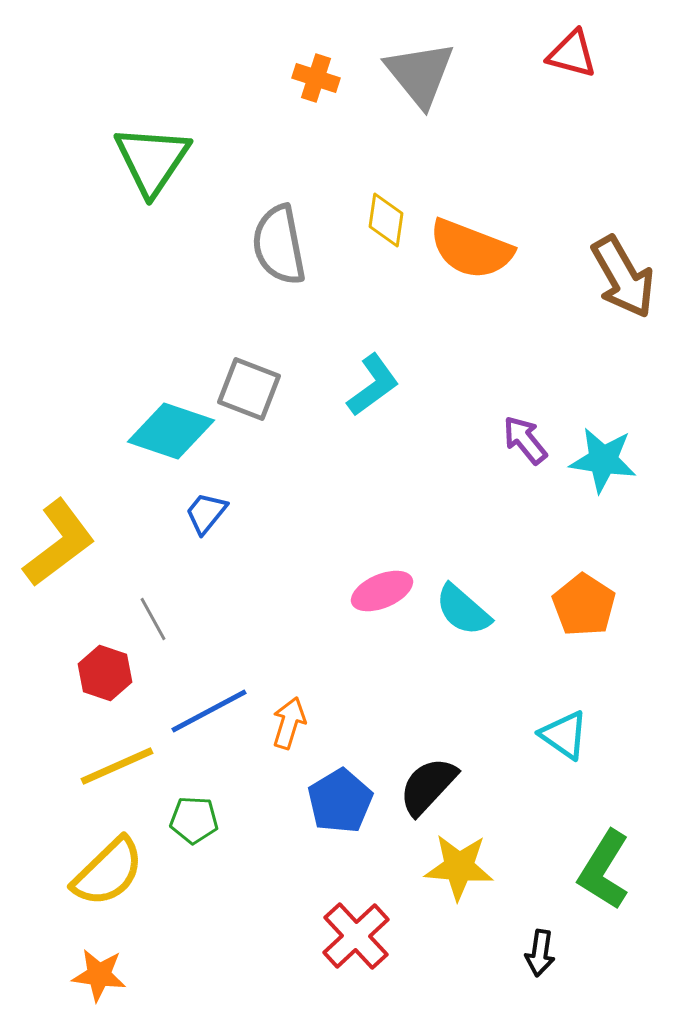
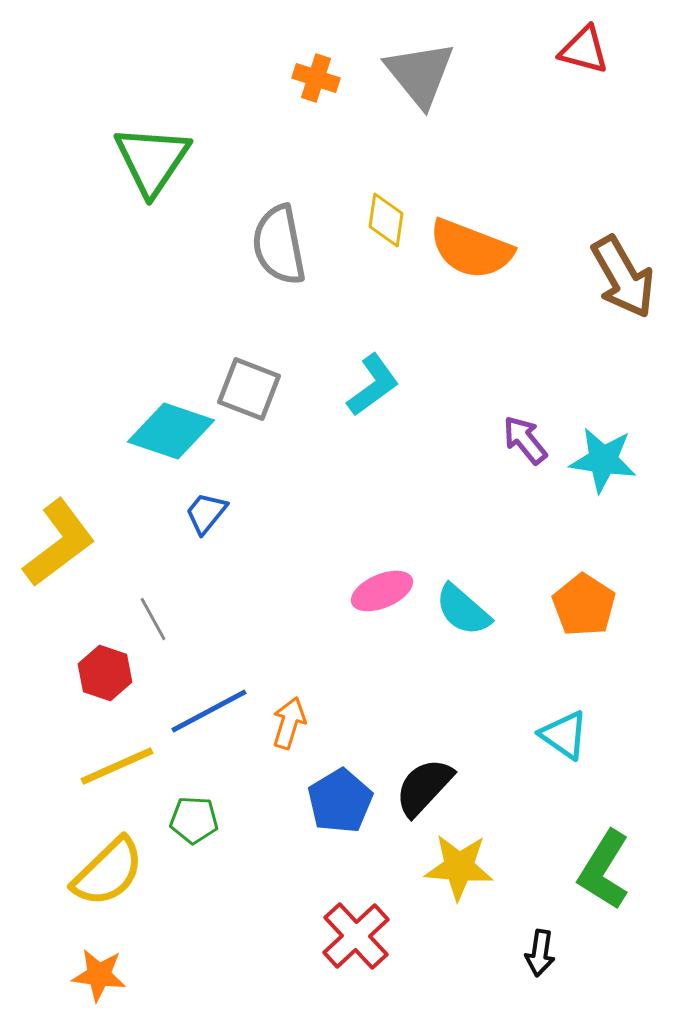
red triangle: moved 12 px right, 4 px up
black semicircle: moved 4 px left, 1 px down
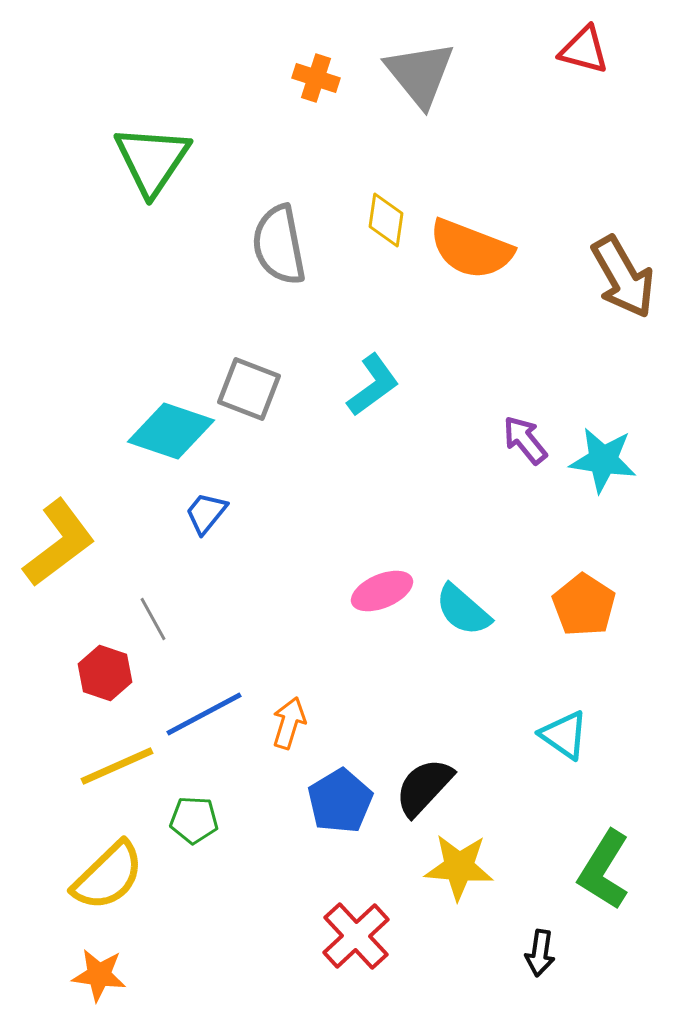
blue line: moved 5 px left, 3 px down
yellow semicircle: moved 4 px down
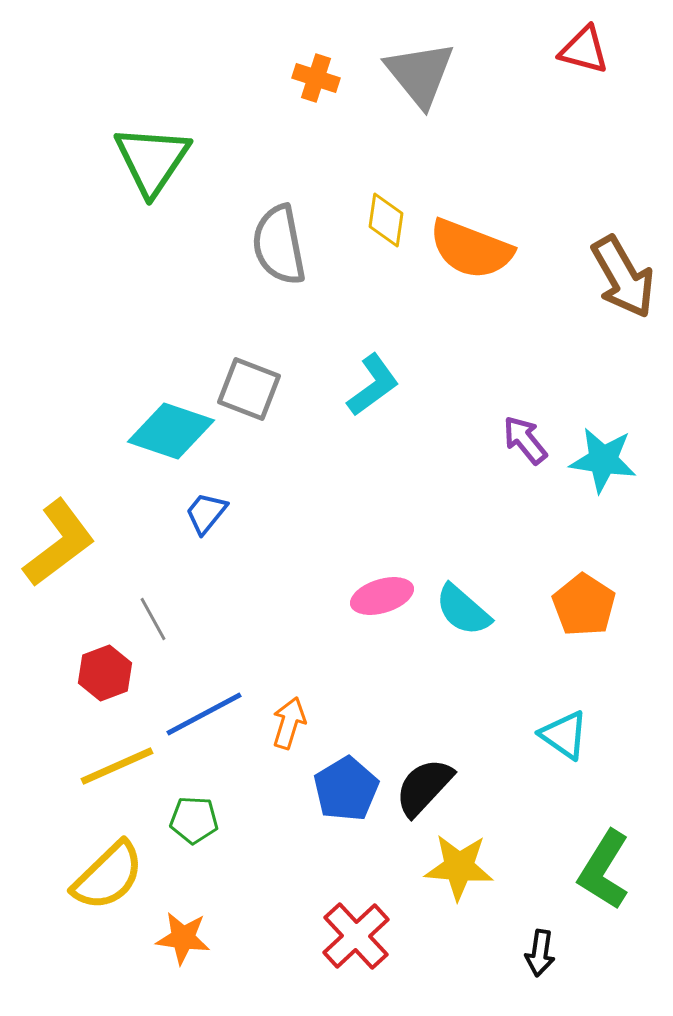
pink ellipse: moved 5 px down; rotated 6 degrees clockwise
red hexagon: rotated 20 degrees clockwise
blue pentagon: moved 6 px right, 12 px up
orange star: moved 84 px right, 37 px up
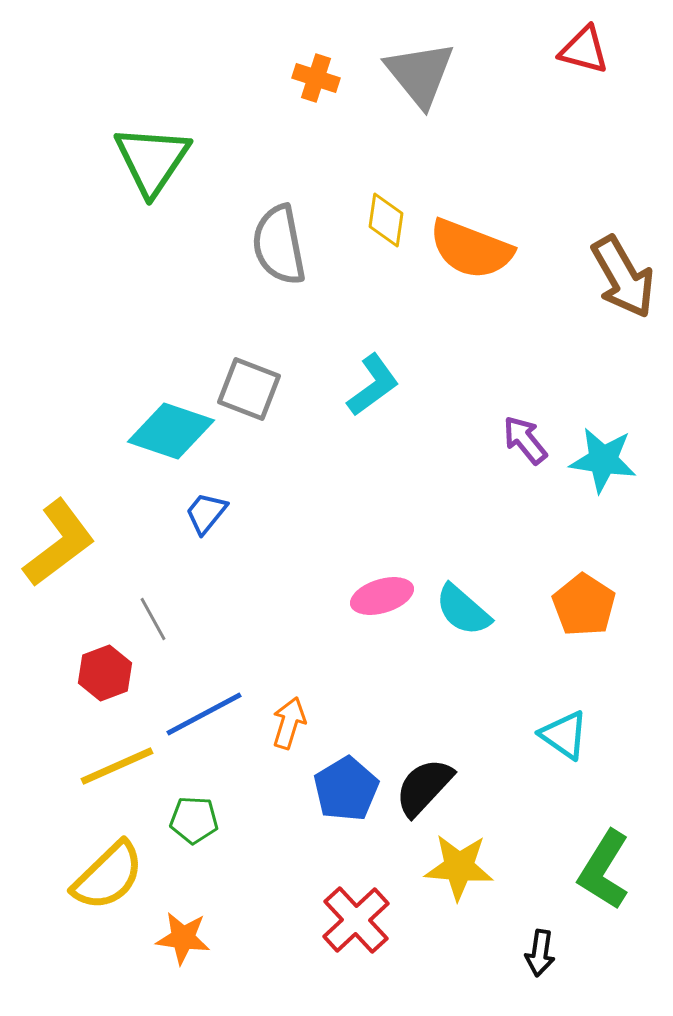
red cross: moved 16 px up
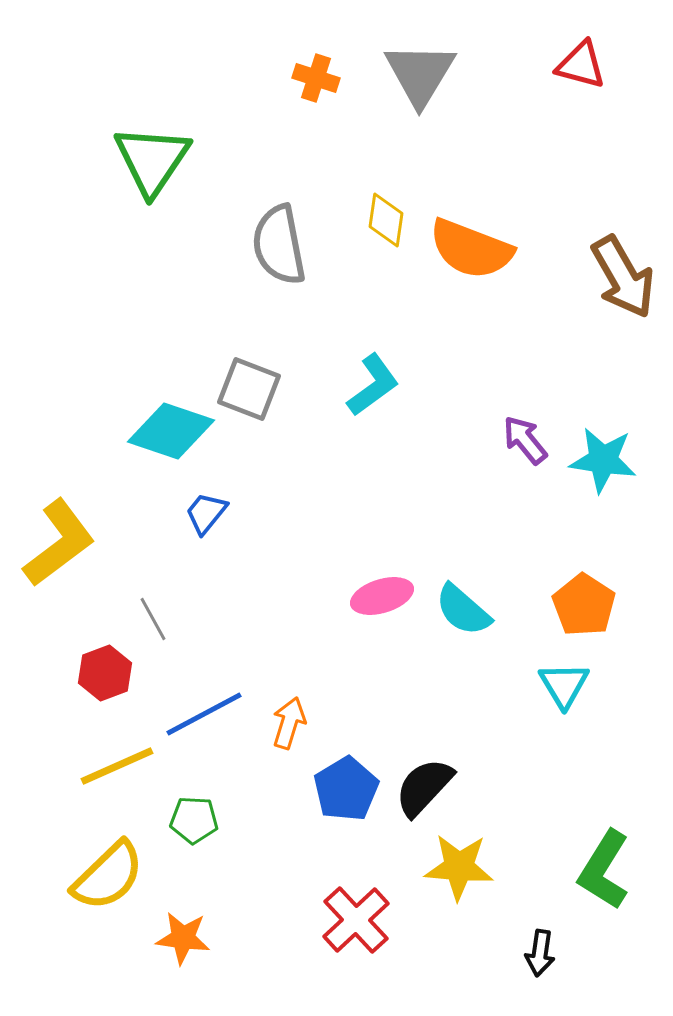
red triangle: moved 3 px left, 15 px down
gray triangle: rotated 10 degrees clockwise
cyan triangle: moved 50 px up; rotated 24 degrees clockwise
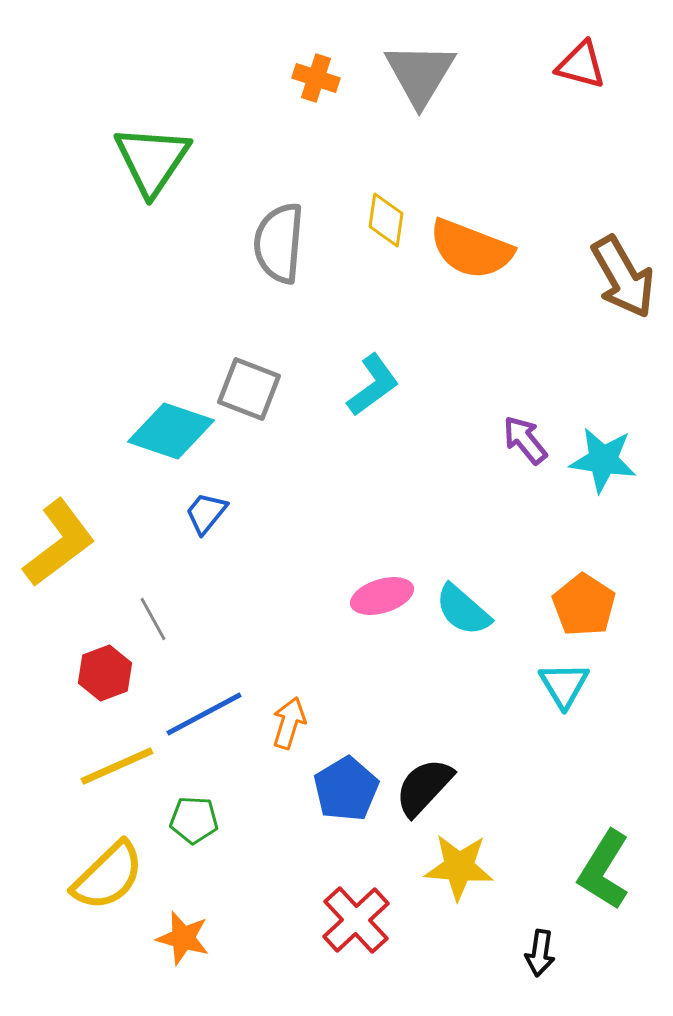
gray semicircle: moved 2 px up; rotated 16 degrees clockwise
orange star: rotated 8 degrees clockwise
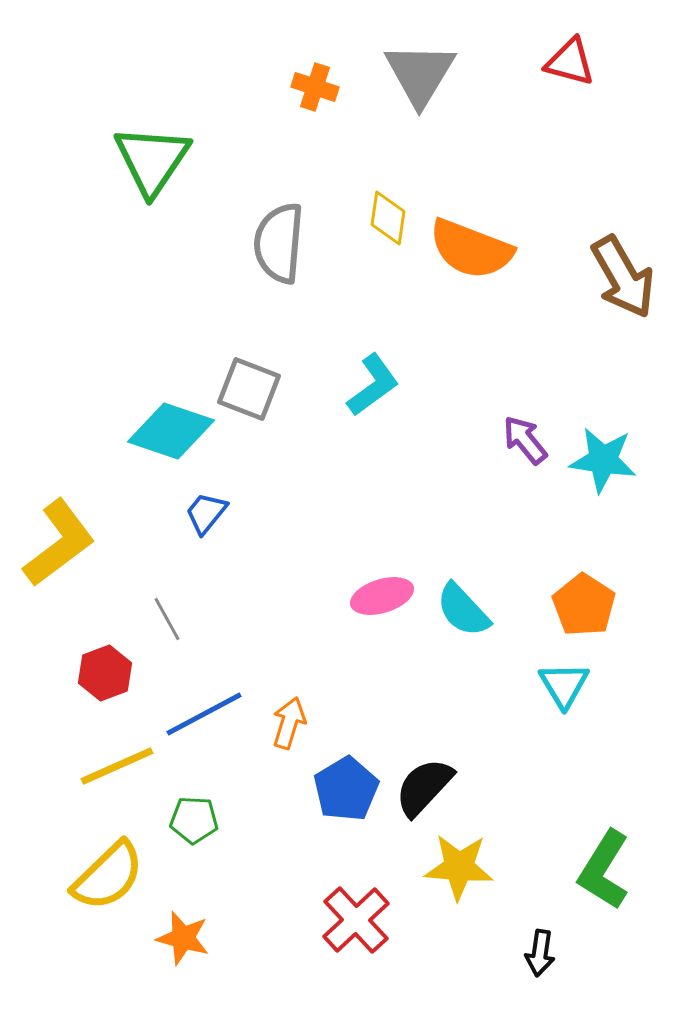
red triangle: moved 11 px left, 3 px up
orange cross: moved 1 px left, 9 px down
yellow diamond: moved 2 px right, 2 px up
cyan semicircle: rotated 6 degrees clockwise
gray line: moved 14 px right
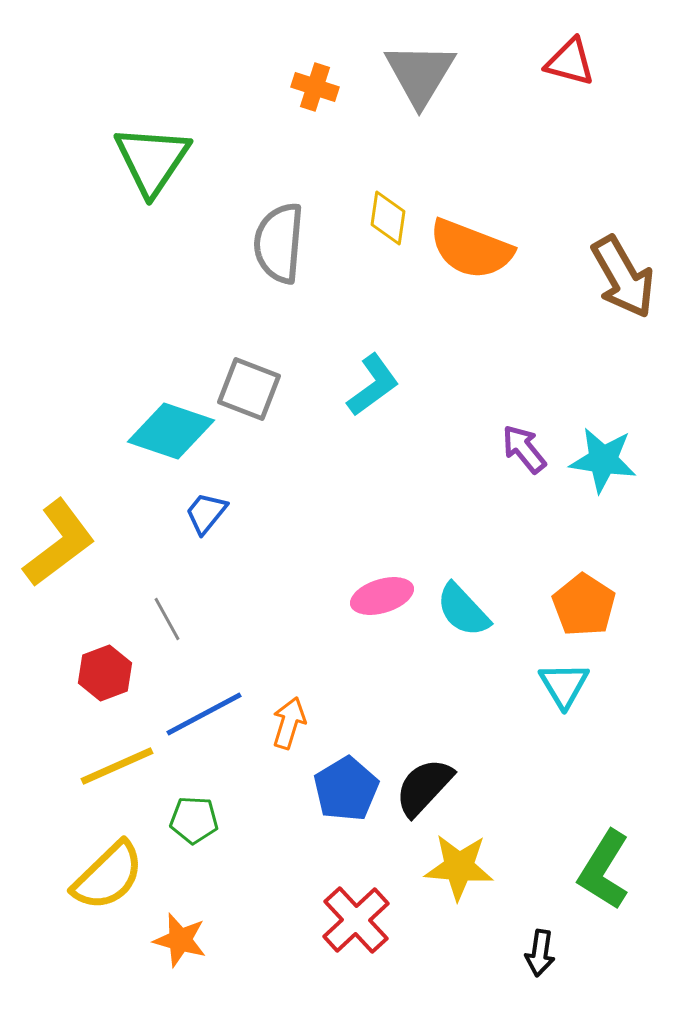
purple arrow: moved 1 px left, 9 px down
orange star: moved 3 px left, 2 px down
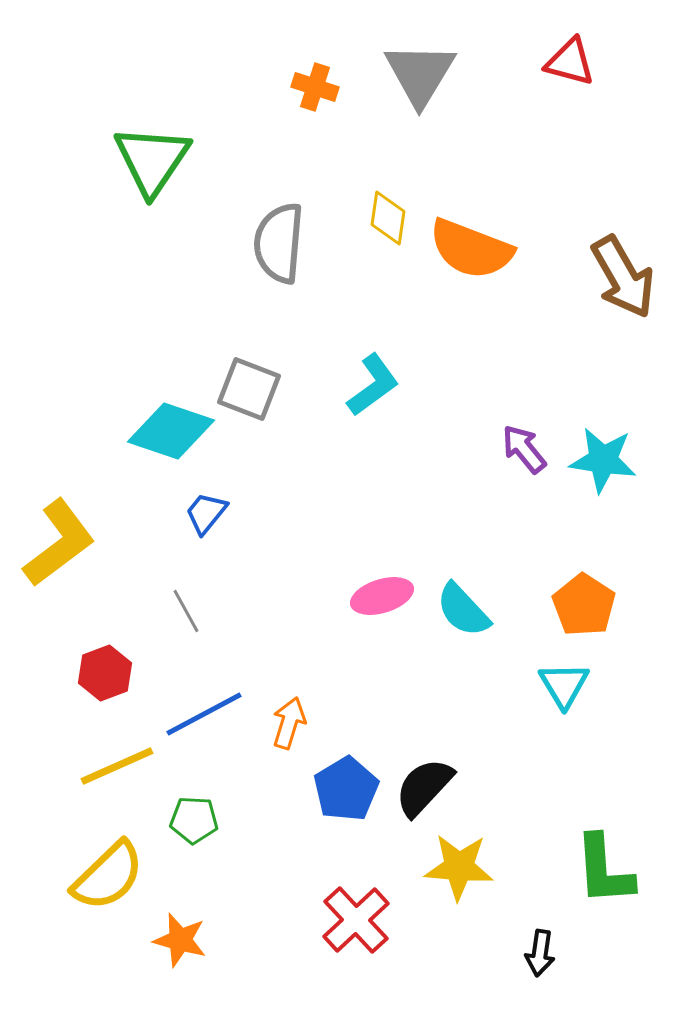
gray line: moved 19 px right, 8 px up
green L-shape: rotated 36 degrees counterclockwise
